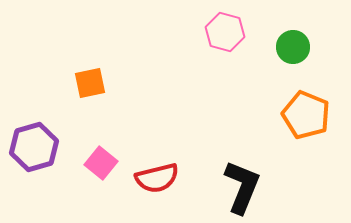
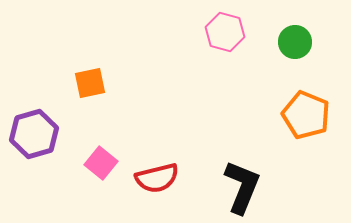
green circle: moved 2 px right, 5 px up
purple hexagon: moved 13 px up
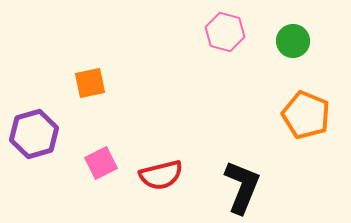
green circle: moved 2 px left, 1 px up
pink square: rotated 24 degrees clockwise
red semicircle: moved 4 px right, 3 px up
